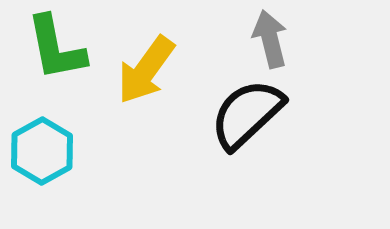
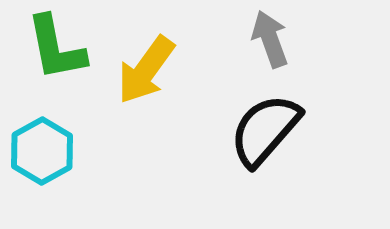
gray arrow: rotated 6 degrees counterclockwise
black semicircle: moved 18 px right, 16 px down; rotated 6 degrees counterclockwise
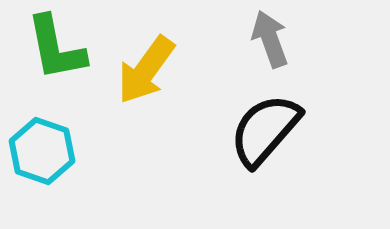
cyan hexagon: rotated 12 degrees counterclockwise
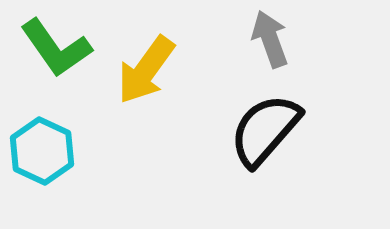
green L-shape: rotated 24 degrees counterclockwise
cyan hexagon: rotated 6 degrees clockwise
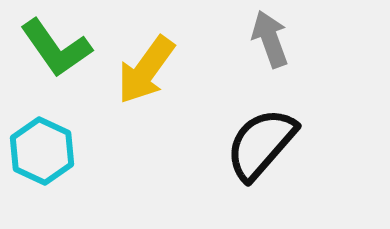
black semicircle: moved 4 px left, 14 px down
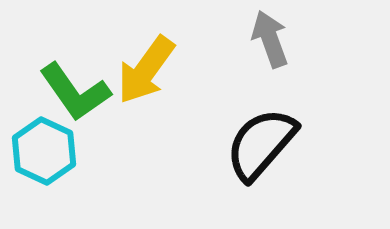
green L-shape: moved 19 px right, 44 px down
cyan hexagon: moved 2 px right
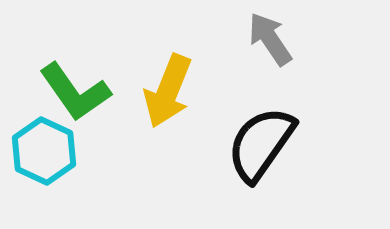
gray arrow: rotated 14 degrees counterclockwise
yellow arrow: moved 22 px right, 21 px down; rotated 14 degrees counterclockwise
black semicircle: rotated 6 degrees counterclockwise
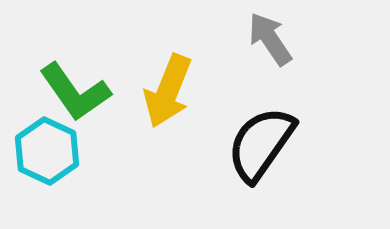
cyan hexagon: moved 3 px right
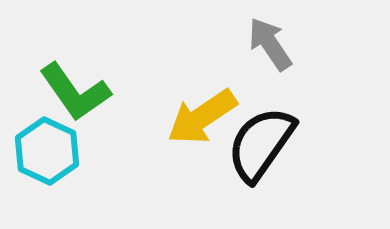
gray arrow: moved 5 px down
yellow arrow: moved 34 px right, 26 px down; rotated 34 degrees clockwise
